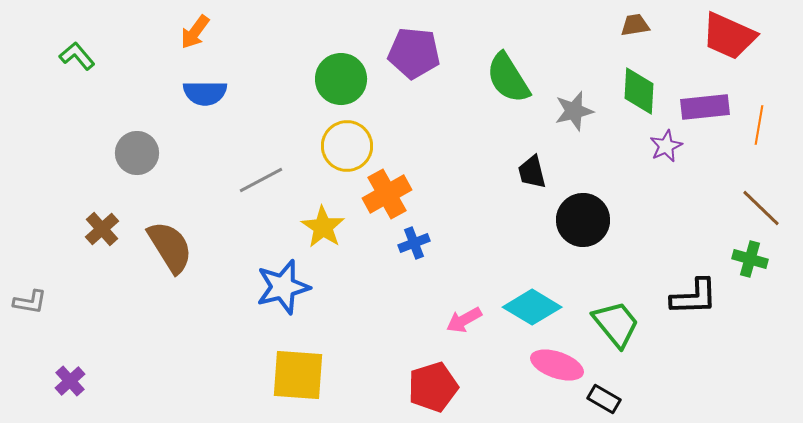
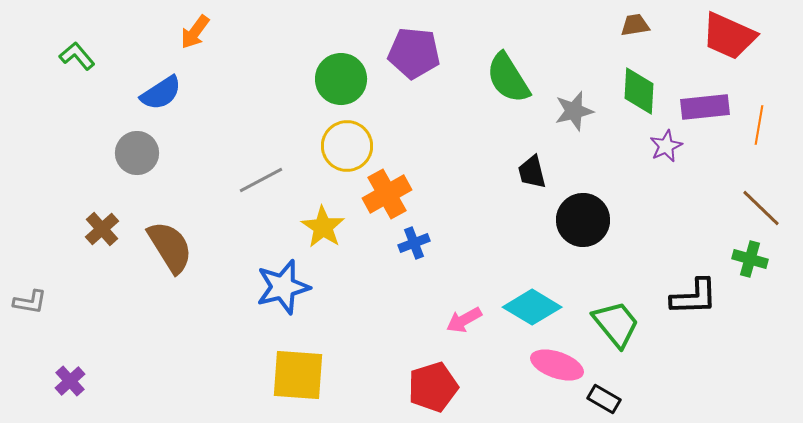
blue semicircle: moved 44 px left; rotated 33 degrees counterclockwise
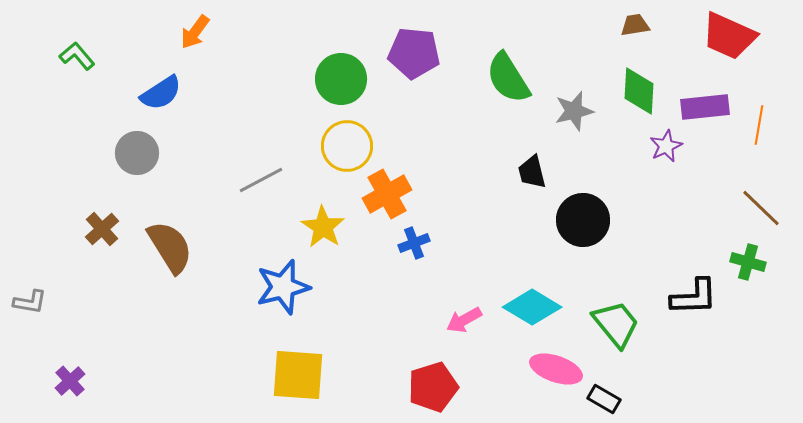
green cross: moved 2 px left, 3 px down
pink ellipse: moved 1 px left, 4 px down
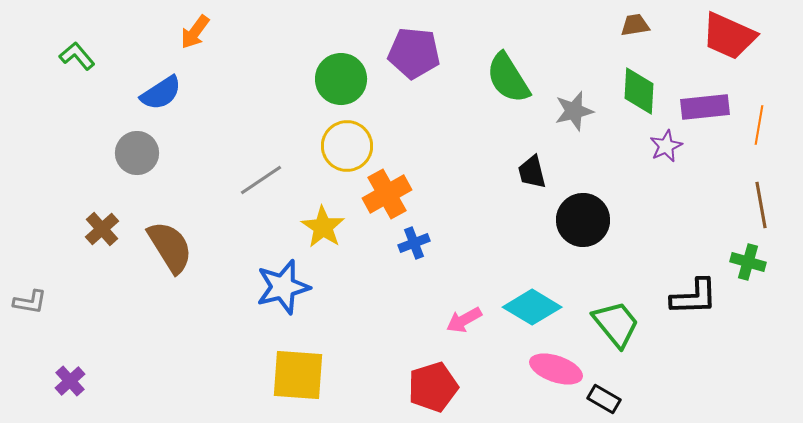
gray line: rotated 6 degrees counterclockwise
brown line: moved 3 px up; rotated 36 degrees clockwise
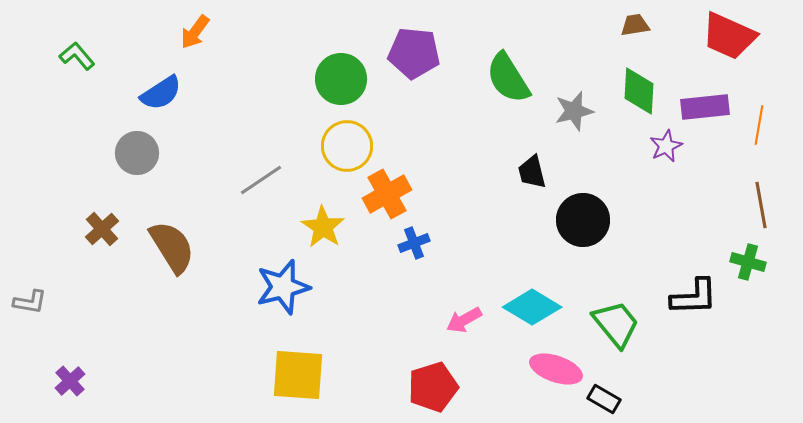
brown semicircle: moved 2 px right
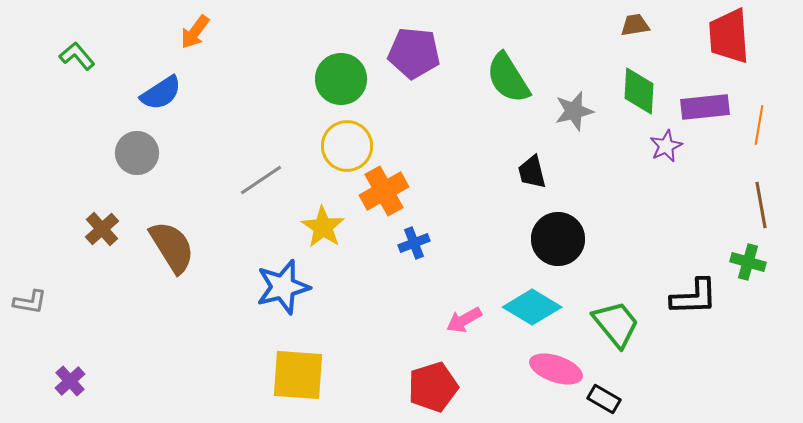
red trapezoid: rotated 62 degrees clockwise
orange cross: moved 3 px left, 3 px up
black circle: moved 25 px left, 19 px down
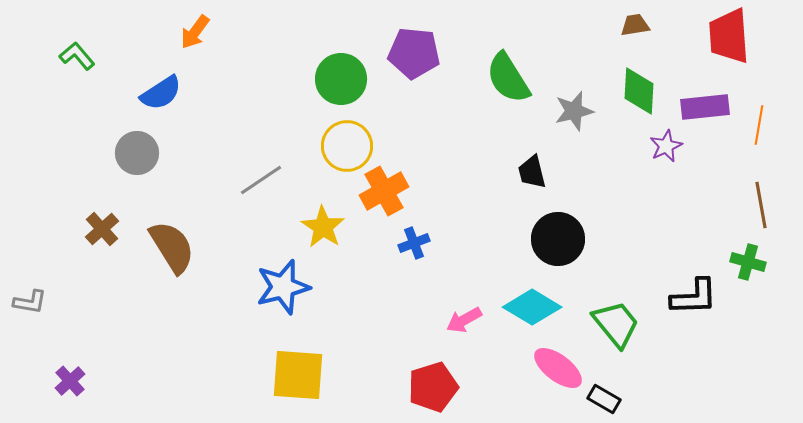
pink ellipse: moved 2 px right, 1 px up; rotated 18 degrees clockwise
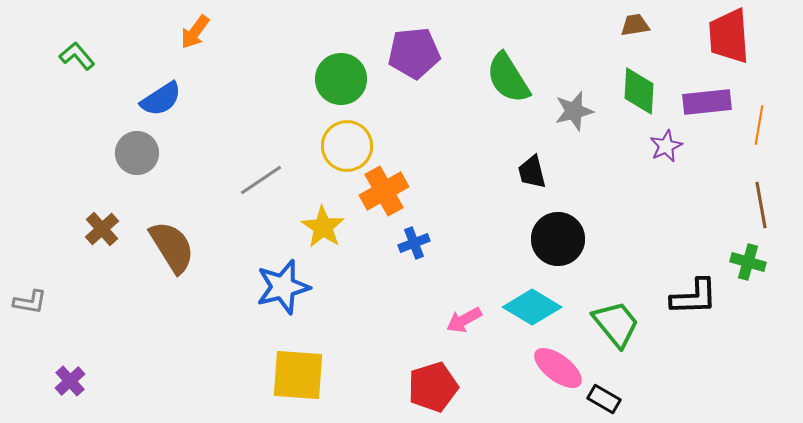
purple pentagon: rotated 12 degrees counterclockwise
blue semicircle: moved 6 px down
purple rectangle: moved 2 px right, 5 px up
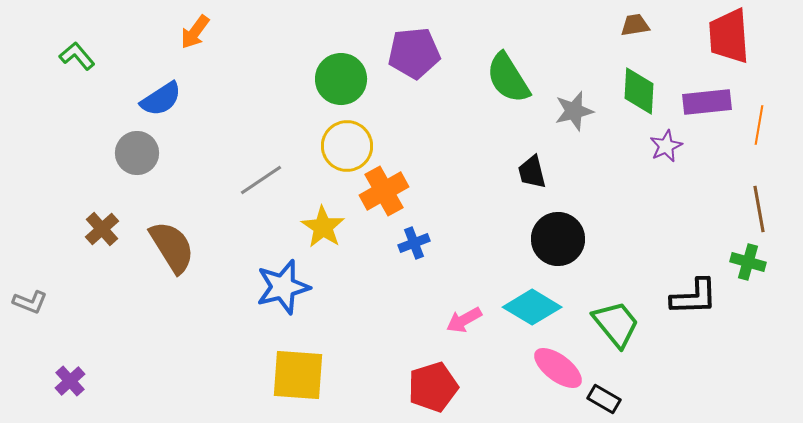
brown line: moved 2 px left, 4 px down
gray L-shape: rotated 12 degrees clockwise
